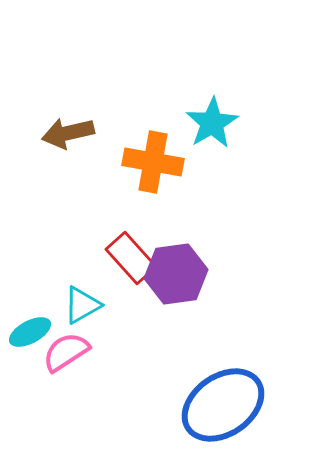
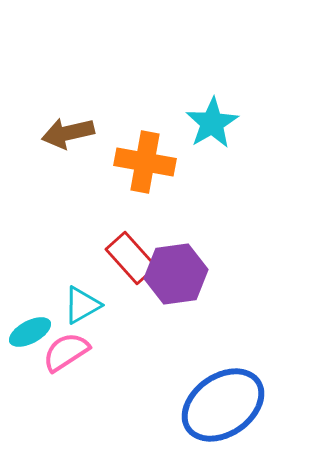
orange cross: moved 8 px left
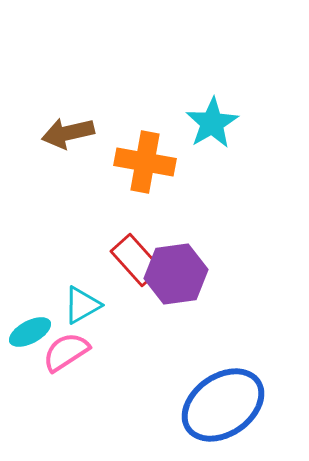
red rectangle: moved 5 px right, 2 px down
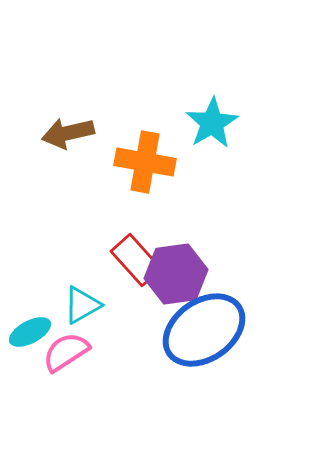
blue ellipse: moved 19 px left, 75 px up
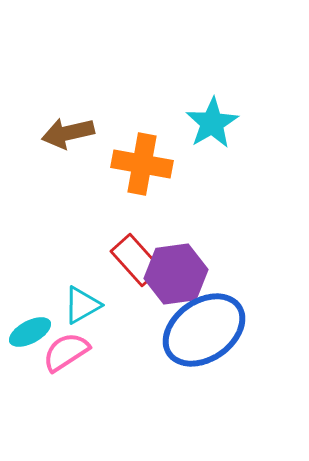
orange cross: moved 3 px left, 2 px down
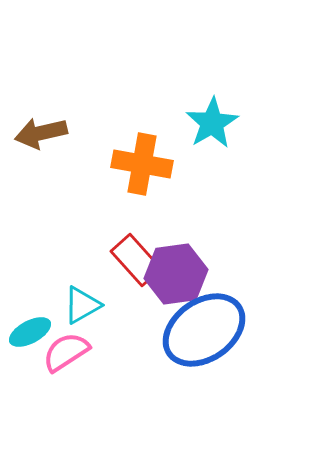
brown arrow: moved 27 px left
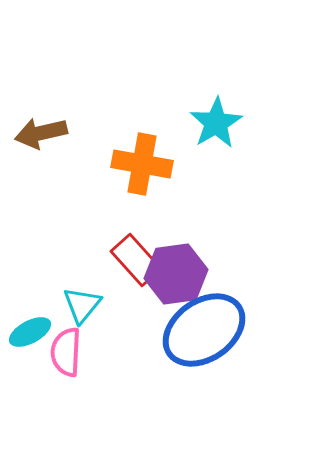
cyan star: moved 4 px right
cyan triangle: rotated 21 degrees counterclockwise
pink semicircle: rotated 54 degrees counterclockwise
